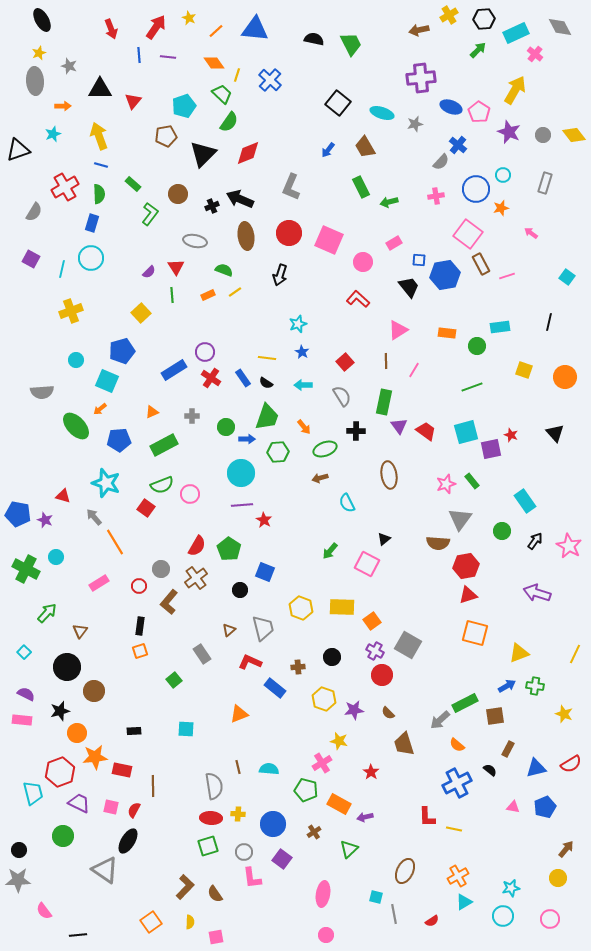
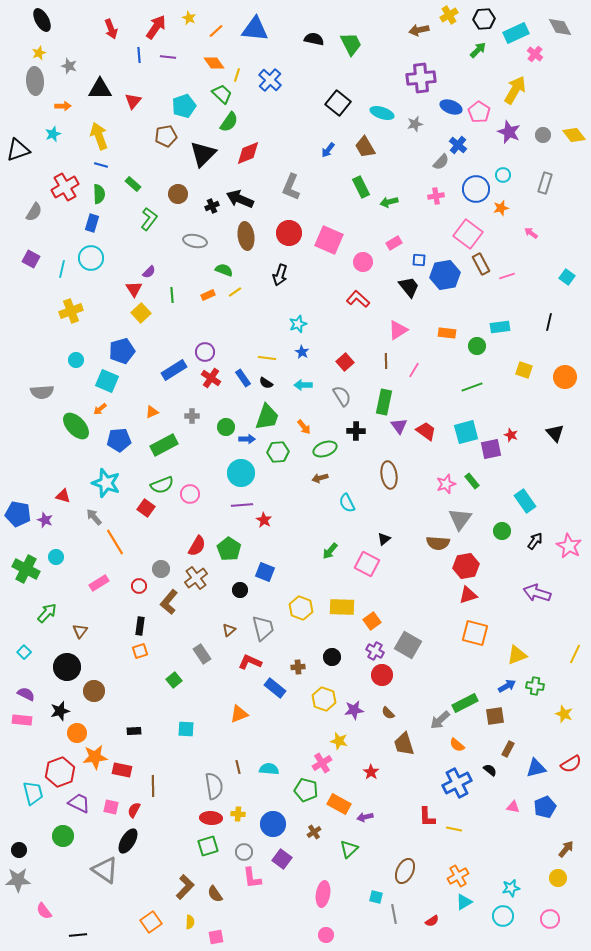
green L-shape at (150, 214): moved 1 px left, 5 px down
red triangle at (176, 267): moved 42 px left, 22 px down
yellow triangle at (519, 653): moved 2 px left, 2 px down
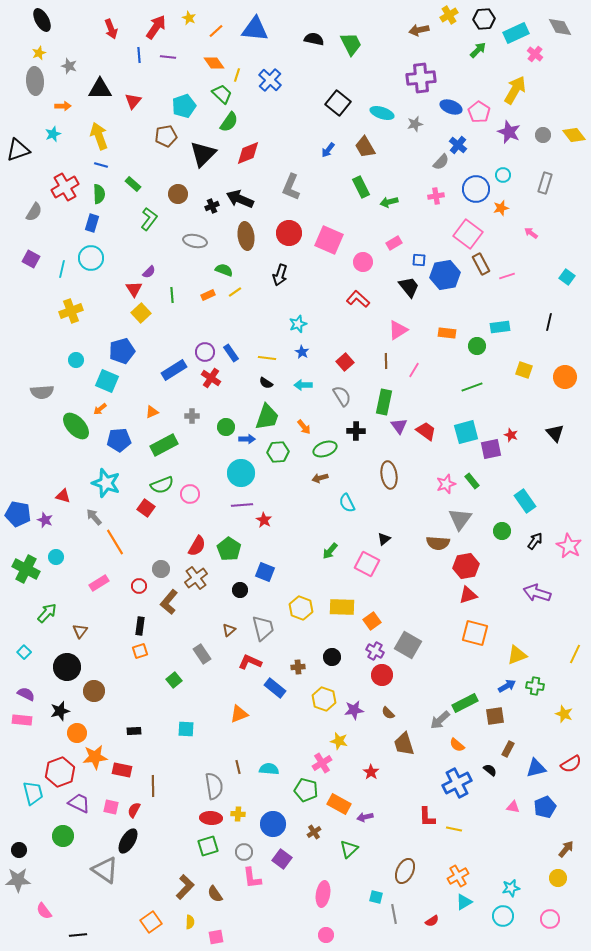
blue rectangle at (243, 378): moved 12 px left, 25 px up
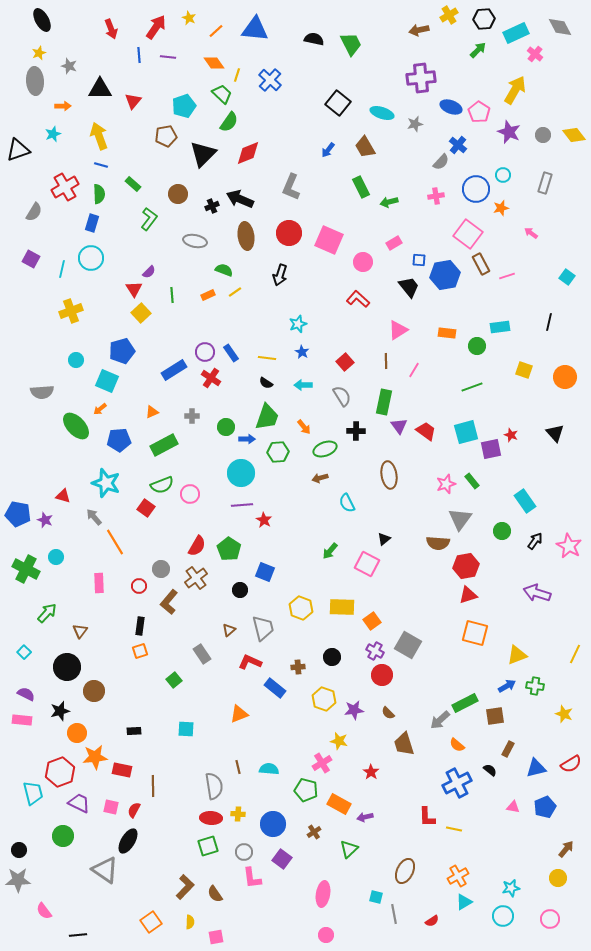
pink rectangle at (99, 583): rotated 60 degrees counterclockwise
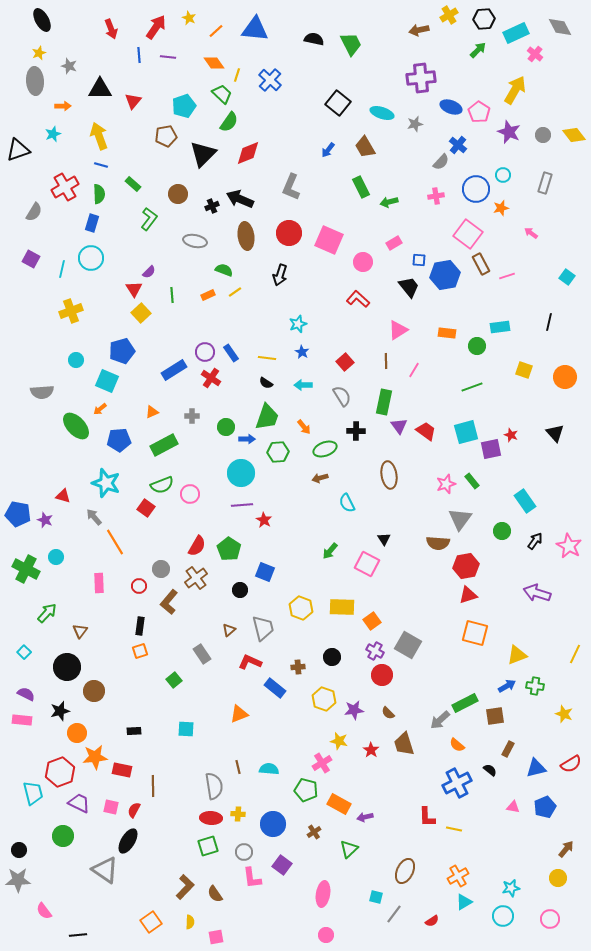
black triangle at (384, 539): rotated 24 degrees counterclockwise
red star at (371, 772): moved 22 px up
purple square at (282, 859): moved 6 px down
gray line at (394, 914): rotated 48 degrees clockwise
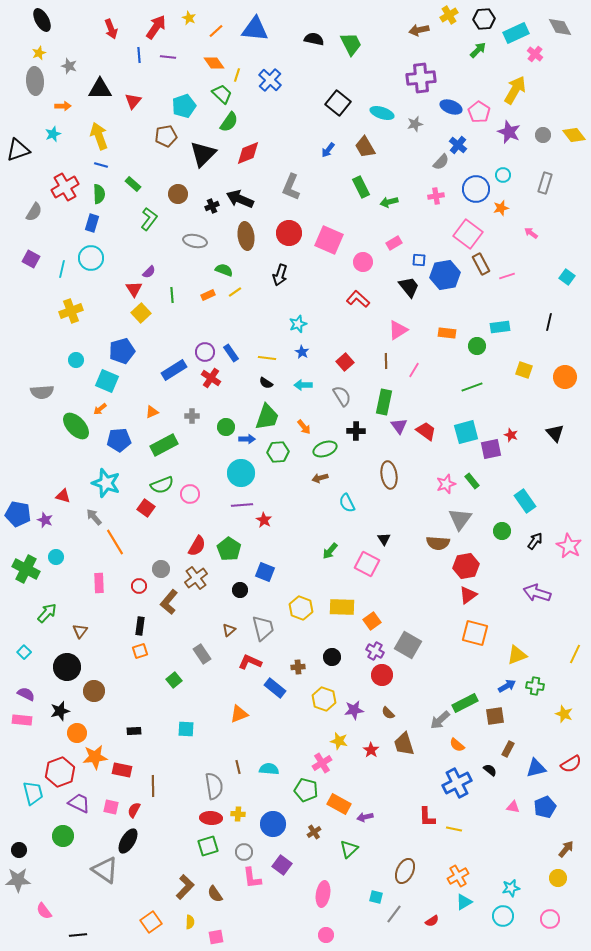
red triangle at (468, 595): rotated 18 degrees counterclockwise
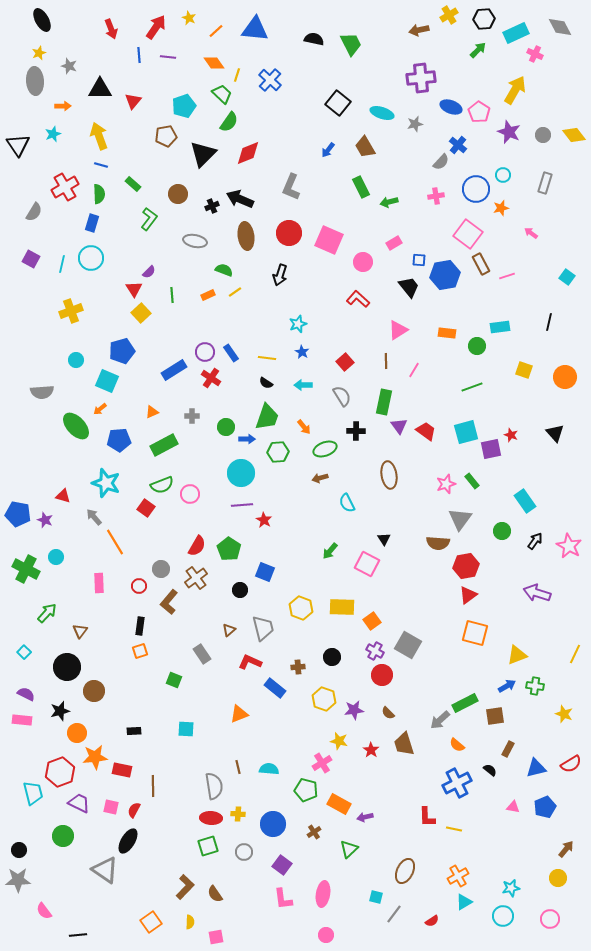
pink cross at (535, 54): rotated 14 degrees counterclockwise
black triangle at (18, 150): moved 5 px up; rotated 45 degrees counterclockwise
cyan line at (62, 269): moved 5 px up
green square at (174, 680): rotated 28 degrees counterclockwise
pink L-shape at (252, 878): moved 31 px right, 21 px down
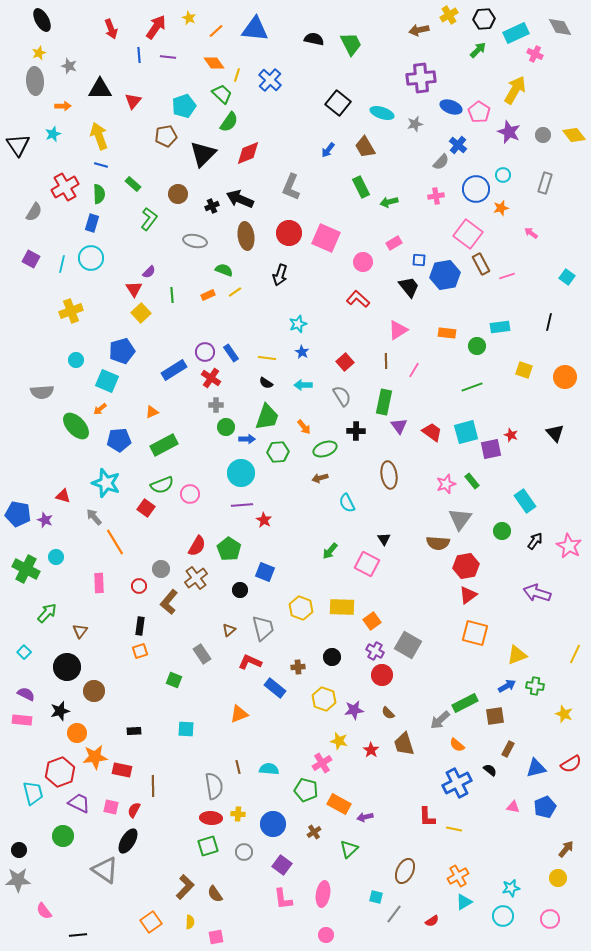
pink square at (329, 240): moved 3 px left, 2 px up
gray cross at (192, 416): moved 24 px right, 11 px up
red trapezoid at (426, 431): moved 6 px right, 1 px down
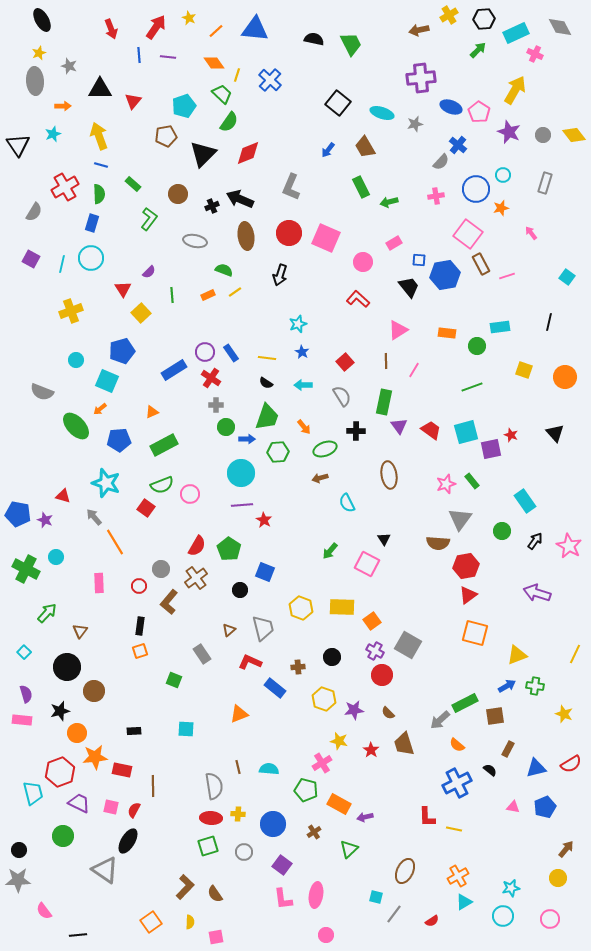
pink arrow at (531, 233): rotated 16 degrees clockwise
red triangle at (134, 289): moved 11 px left
gray semicircle at (42, 392): rotated 25 degrees clockwise
red trapezoid at (432, 432): moved 1 px left, 2 px up
purple semicircle at (26, 694): rotated 48 degrees clockwise
pink ellipse at (323, 894): moved 7 px left, 1 px down
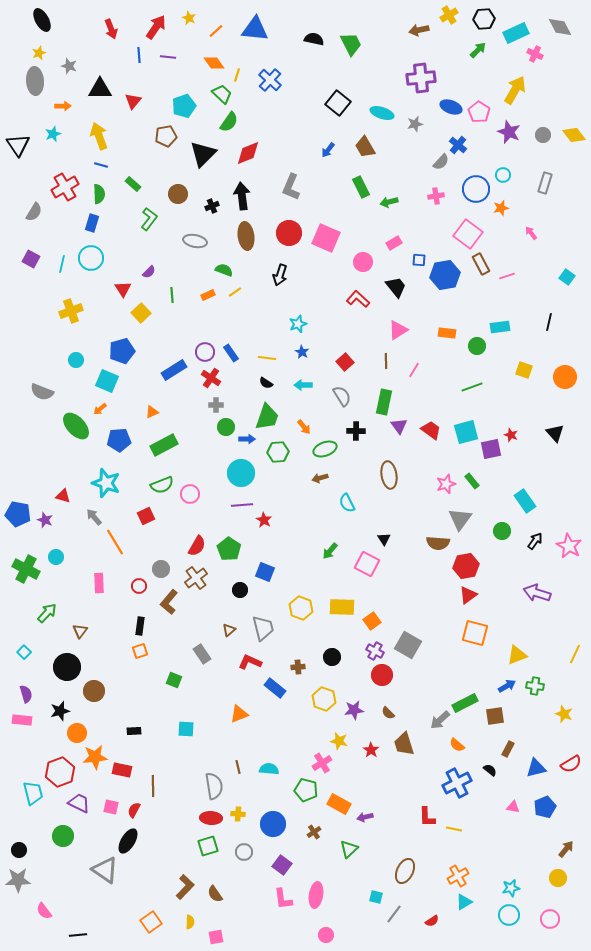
black arrow at (240, 199): moved 2 px right, 3 px up; rotated 60 degrees clockwise
black trapezoid at (409, 287): moved 13 px left
red square at (146, 508): moved 8 px down; rotated 30 degrees clockwise
cyan circle at (503, 916): moved 6 px right, 1 px up
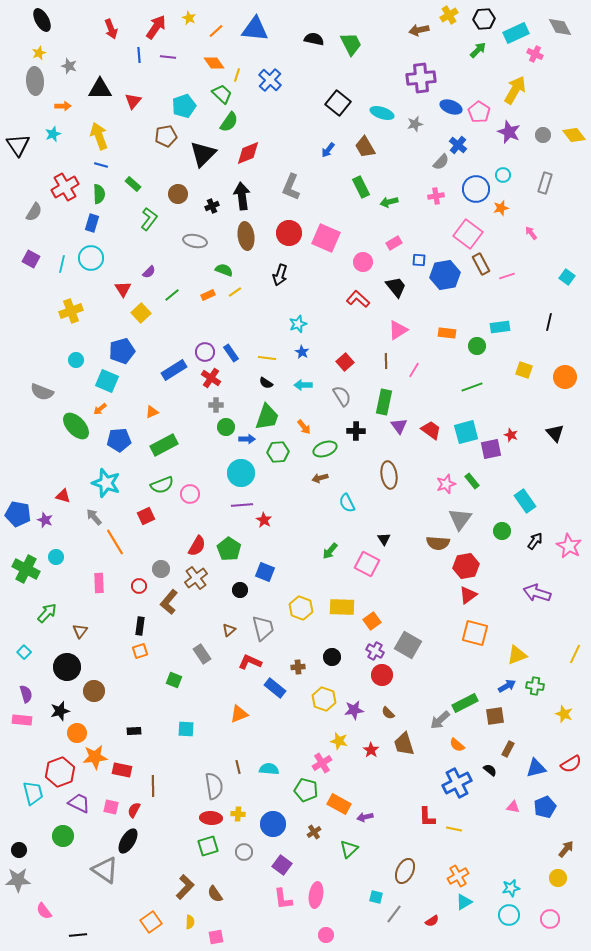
green line at (172, 295): rotated 56 degrees clockwise
